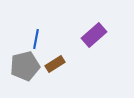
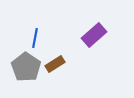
blue line: moved 1 px left, 1 px up
gray pentagon: moved 1 px right, 1 px down; rotated 24 degrees counterclockwise
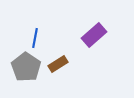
brown rectangle: moved 3 px right
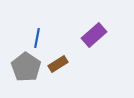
blue line: moved 2 px right
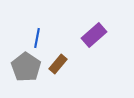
brown rectangle: rotated 18 degrees counterclockwise
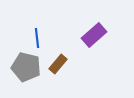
blue line: rotated 18 degrees counterclockwise
gray pentagon: rotated 20 degrees counterclockwise
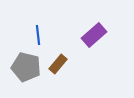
blue line: moved 1 px right, 3 px up
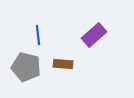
brown rectangle: moved 5 px right; rotated 54 degrees clockwise
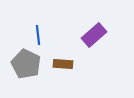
gray pentagon: moved 3 px up; rotated 12 degrees clockwise
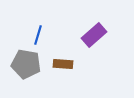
blue line: rotated 24 degrees clockwise
gray pentagon: rotated 16 degrees counterclockwise
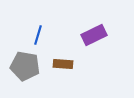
purple rectangle: rotated 15 degrees clockwise
gray pentagon: moved 1 px left, 2 px down
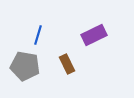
brown rectangle: moved 4 px right; rotated 60 degrees clockwise
